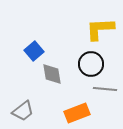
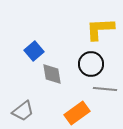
orange rectangle: rotated 15 degrees counterclockwise
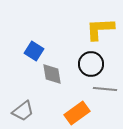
blue square: rotated 18 degrees counterclockwise
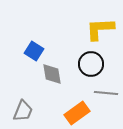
gray line: moved 1 px right, 4 px down
gray trapezoid: rotated 30 degrees counterclockwise
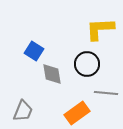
black circle: moved 4 px left
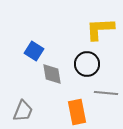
orange rectangle: moved 1 px up; rotated 65 degrees counterclockwise
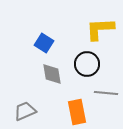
blue square: moved 10 px right, 8 px up
gray trapezoid: moved 2 px right; rotated 135 degrees counterclockwise
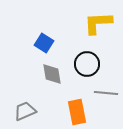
yellow L-shape: moved 2 px left, 6 px up
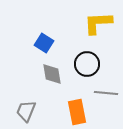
gray trapezoid: moved 1 px right; rotated 45 degrees counterclockwise
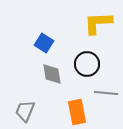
gray trapezoid: moved 1 px left
